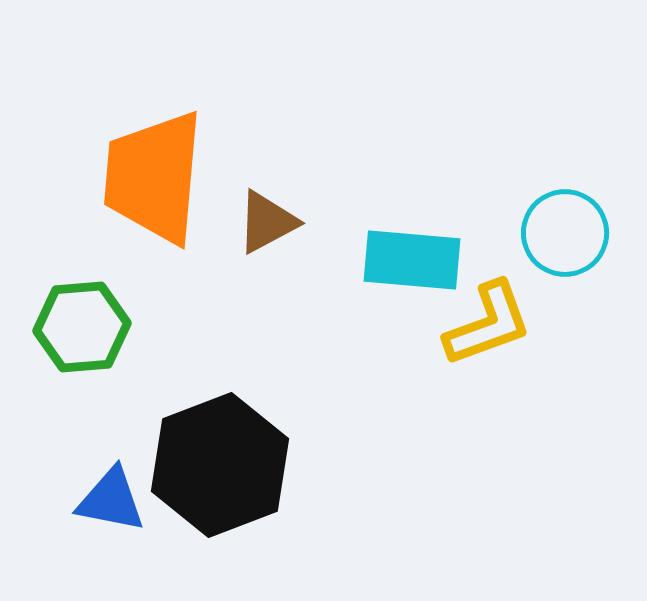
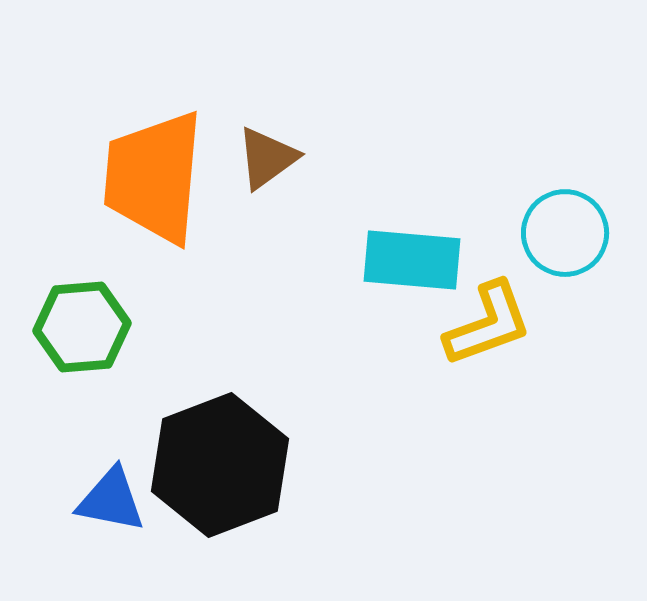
brown triangle: moved 64 px up; rotated 8 degrees counterclockwise
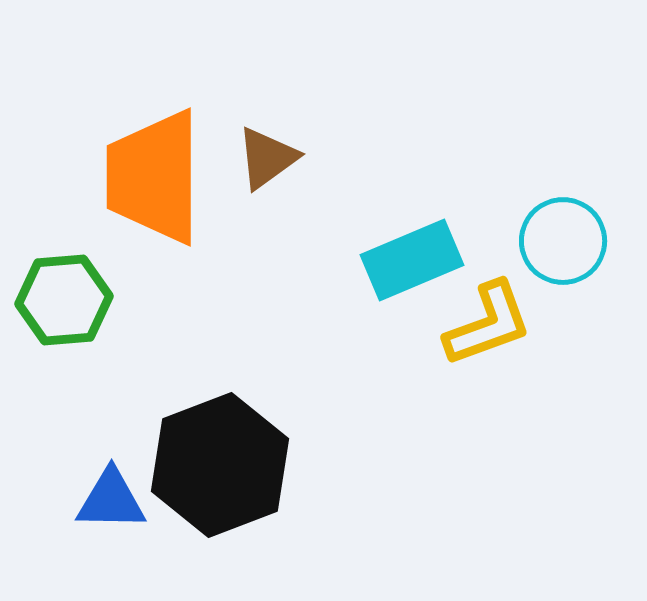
orange trapezoid: rotated 5 degrees counterclockwise
cyan circle: moved 2 px left, 8 px down
cyan rectangle: rotated 28 degrees counterclockwise
green hexagon: moved 18 px left, 27 px up
blue triangle: rotated 10 degrees counterclockwise
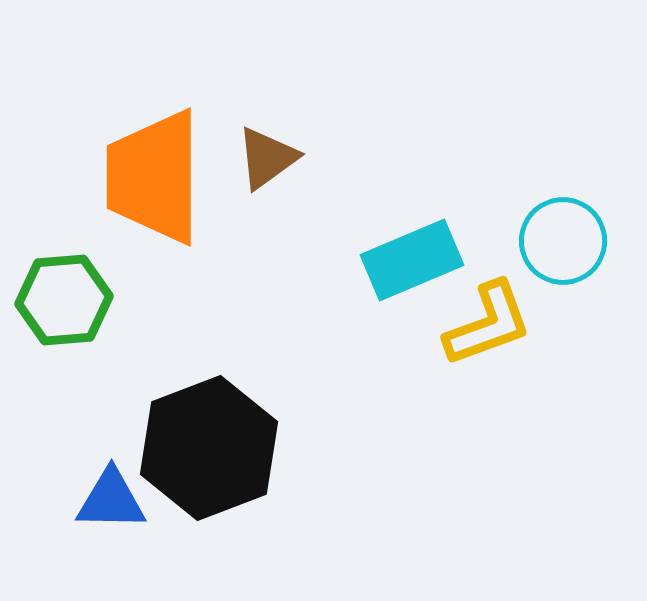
black hexagon: moved 11 px left, 17 px up
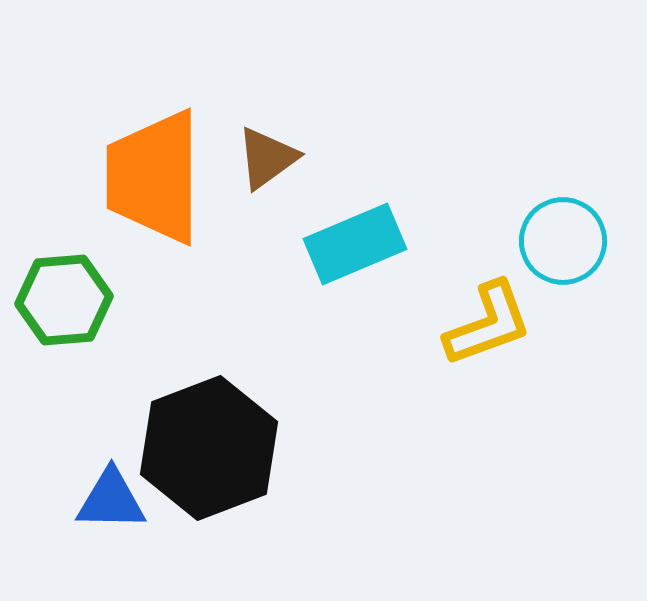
cyan rectangle: moved 57 px left, 16 px up
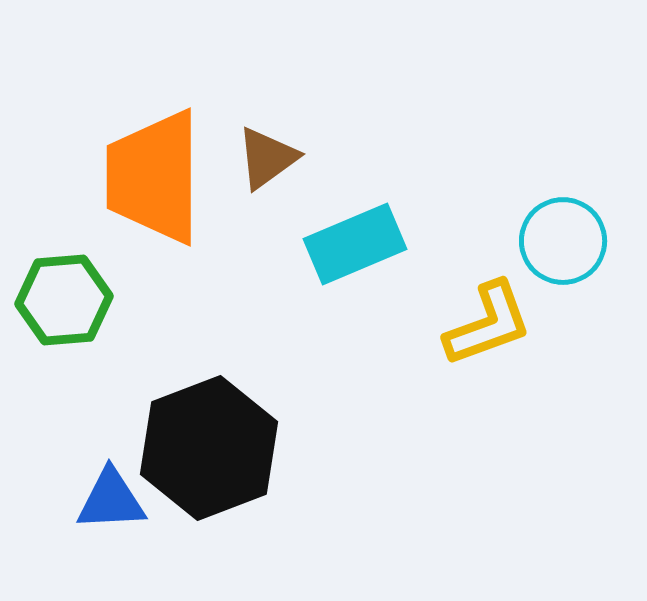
blue triangle: rotated 4 degrees counterclockwise
